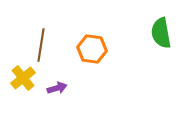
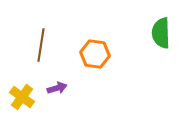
green semicircle: rotated 8 degrees clockwise
orange hexagon: moved 3 px right, 5 px down
yellow cross: moved 1 px left, 19 px down; rotated 15 degrees counterclockwise
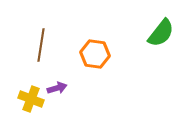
green semicircle: rotated 140 degrees counterclockwise
yellow cross: moved 9 px right, 2 px down; rotated 15 degrees counterclockwise
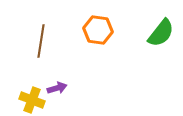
brown line: moved 4 px up
orange hexagon: moved 3 px right, 24 px up
yellow cross: moved 1 px right, 1 px down
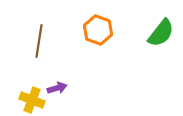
orange hexagon: rotated 12 degrees clockwise
brown line: moved 2 px left
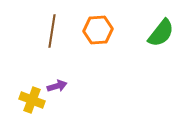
orange hexagon: rotated 24 degrees counterclockwise
brown line: moved 13 px right, 10 px up
purple arrow: moved 2 px up
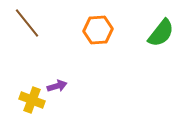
brown line: moved 25 px left, 8 px up; rotated 48 degrees counterclockwise
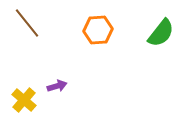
yellow cross: moved 8 px left; rotated 20 degrees clockwise
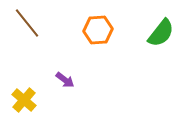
purple arrow: moved 8 px right, 6 px up; rotated 54 degrees clockwise
